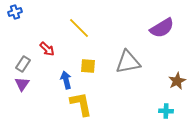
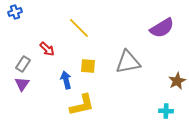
yellow L-shape: moved 1 px right, 1 px down; rotated 88 degrees clockwise
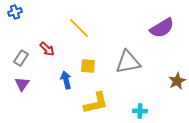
gray rectangle: moved 2 px left, 6 px up
yellow L-shape: moved 14 px right, 2 px up
cyan cross: moved 26 px left
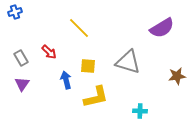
red arrow: moved 2 px right, 3 px down
gray rectangle: rotated 63 degrees counterclockwise
gray triangle: rotated 28 degrees clockwise
brown star: moved 5 px up; rotated 18 degrees clockwise
yellow L-shape: moved 6 px up
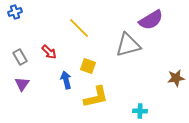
purple semicircle: moved 11 px left, 8 px up
gray rectangle: moved 1 px left, 1 px up
gray triangle: moved 17 px up; rotated 32 degrees counterclockwise
yellow square: rotated 14 degrees clockwise
brown star: moved 1 px left, 2 px down
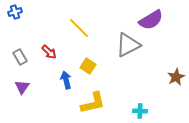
gray triangle: rotated 12 degrees counterclockwise
yellow square: rotated 14 degrees clockwise
brown star: moved 1 px up; rotated 18 degrees counterclockwise
purple triangle: moved 3 px down
yellow L-shape: moved 3 px left, 6 px down
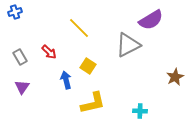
brown star: moved 1 px left
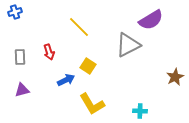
yellow line: moved 1 px up
red arrow: rotated 28 degrees clockwise
gray rectangle: rotated 28 degrees clockwise
blue arrow: rotated 78 degrees clockwise
purple triangle: moved 3 px down; rotated 42 degrees clockwise
yellow L-shape: moved 1 px left, 1 px down; rotated 72 degrees clockwise
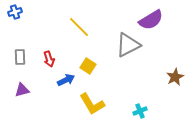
red arrow: moved 7 px down
cyan cross: rotated 24 degrees counterclockwise
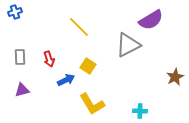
cyan cross: rotated 24 degrees clockwise
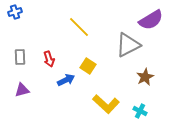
brown star: moved 30 px left
yellow L-shape: moved 14 px right; rotated 16 degrees counterclockwise
cyan cross: rotated 24 degrees clockwise
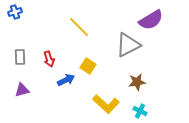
brown star: moved 8 px left, 5 px down; rotated 18 degrees clockwise
